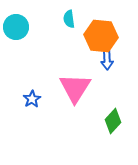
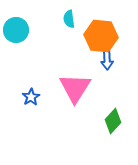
cyan circle: moved 3 px down
blue star: moved 1 px left, 2 px up
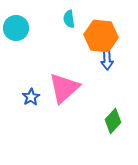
cyan circle: moved 2 px up
pink triangle: moved 11 px left; rotated 16 degrees clockwise
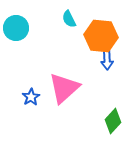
cyan semicircle: rotated 18 degrees counterclockwise
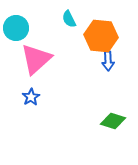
blue arrow: moved 1 px right, 1 px down
pink triangle: moved 28 px left, 29 px up
green diamond: rotated 65 degrees clockwise
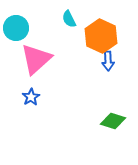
orange hexagon: rotated 20 degrees clockwise
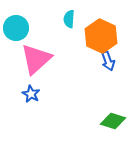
cyan semicircle: rotated 30 degrees clockwise
blue arrow: rotated 18 degrees counterclockwise
blue star: moved 3 px up; rotated 12 degrees counterclockwise
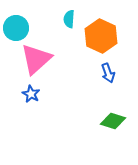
blue arrow: moved 12 px down
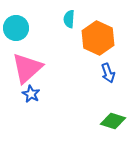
orange hexagon: moved 3 px left, 2 px down
pink triangle: moved 9 px left, 9 px down
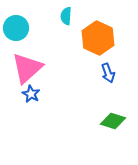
cyan semicircle: moved 3 px left, 3 px up
